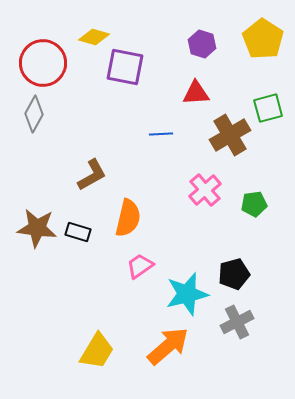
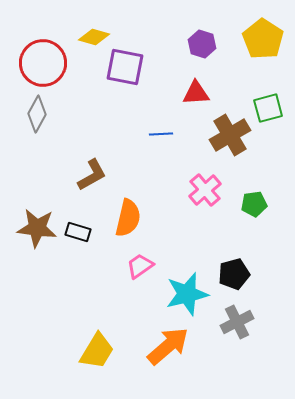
gray diamond: moved 3 px right
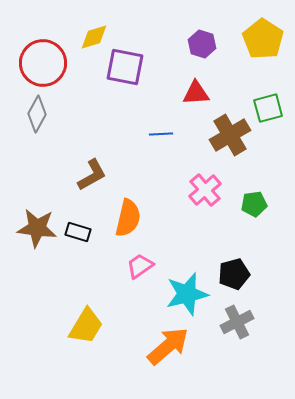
yellow diamond: rotated 32 degrees counterclockwise
yellow trapezoid: moved 11 px left, 25 px up
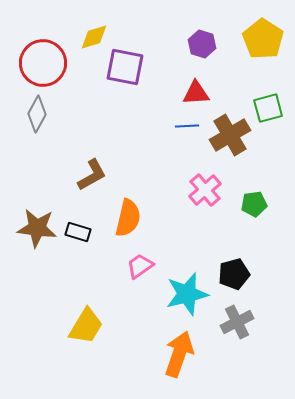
blue line: moved 26 px right, 8 px up
orange arrow: moved 11 px right, 8 px down; rotated 30 degrees counterclockwise
